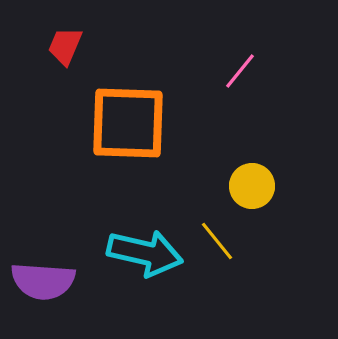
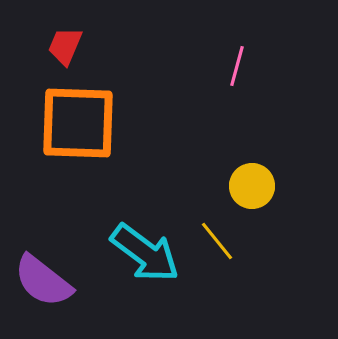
pink line: moved 3 px left, 5 px up; rotated 24 degrees counterclockwise
orange square: moved 50 px left
cyan arrow: rotated 24 degrees clockwise
purple semicircle: rotated 34 degrees clockwise
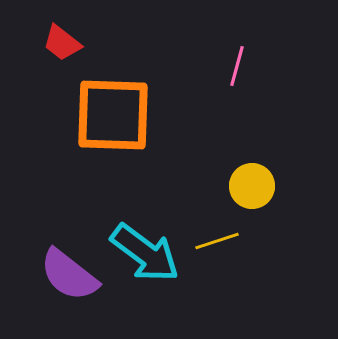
red trapezoid: moved 3 px left, 3 px up; rotated 75 degrees counterclockwise
orange square: moved 35 px right, 8 px up
yellow line: rotated 69 degrees counterclockwise
purple semicircle: moved 26 px right, 6 px up
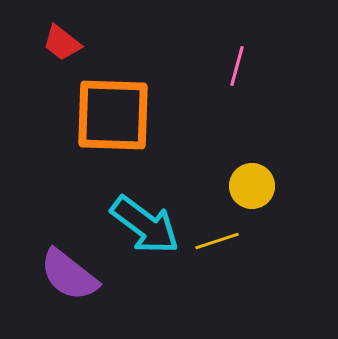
cyan arrow: moved 28 px up
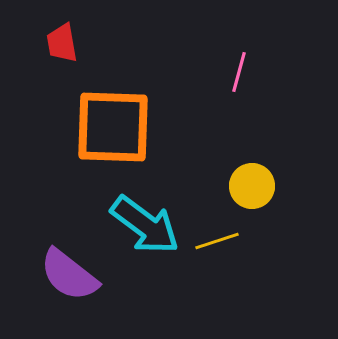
red trapezoid: rotated 42 degrees clockwise
pink line: moved 2 px right, 6 px down
orange square: moved 12 px down
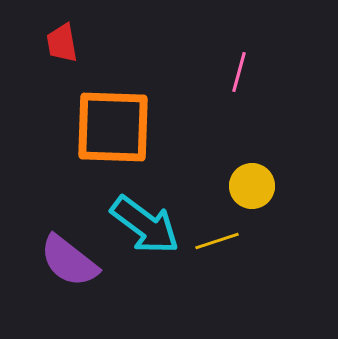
purple semicircle: moved 14 px up
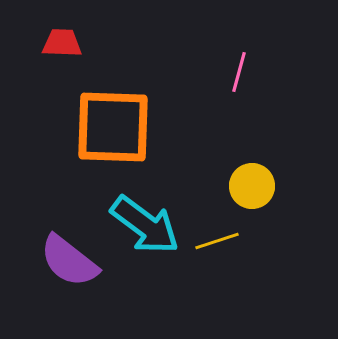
red trapezoid: rotated 102 degrees clockwise
